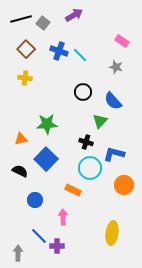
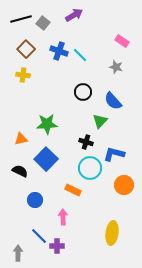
yellow cross: moved 2 px left, 3 px up
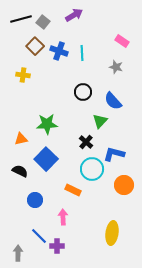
gray square: moved 1 px up
brown square: moved 9 px right, 3 px up
cyan line: moved 2 px right, 2 px up; rotated 42 degrees clockwise
black cross: rotated 24 degrees clockwise
cyan circle: moved 2 px right, 1 px down
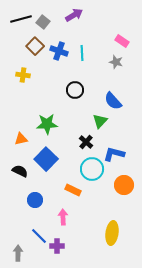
gray star: moved 5 px up
black circle: moved 8 px left, 2 px up
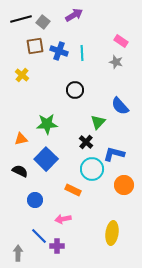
pink rectangle: moved 1 px left
brown square: rotated 36 degrees clockwise
yellow cross: moved 1 px left; rotated 32 degrees clockwise
blue semicircle: moved 7 px right, 5 px down
green triangle: moved 2 px left, 1 px down
pink arrow: moved 2 px down; rotated 98 degrees counterclockwise
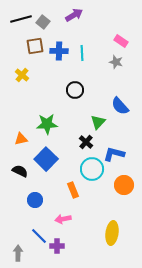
blue cross: rotated 18 degrees counterclockwise
orange rectangle: rotated 42 degrees clockwise
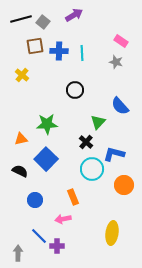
orange rectangle: moved 7 px down
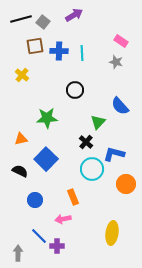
green star: moved 6 px up
orange circle: moved 2 px right, 1 px up
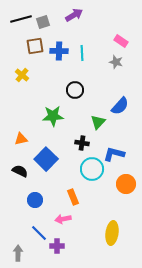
gray square: rotated 32 degrees clockwise
blue semicircle: rotated 96 degrees counterclockwise
green star: moved 6 px right, 2 px up
black cross: moved 4 px left, 1 px down; rotated 32 degrees counterclockwise
blue line: moved 3 px up
